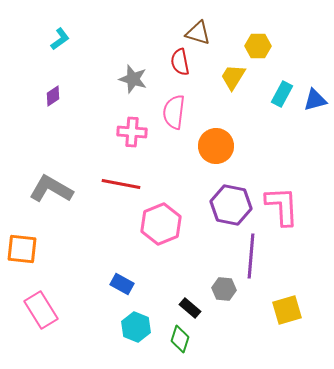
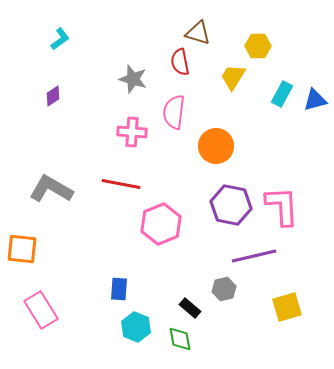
purple line: moved 3 px right; rotated 72 degrees clockwise
blue rectangle: moved 3 px left, 5 px down; rotated 65 degrees clockwise
gray hexagon: rotated 20 degrees counterclockwise
yellow square: moved 3 px up
green diamond: rotated 28 degrees counterclockwise
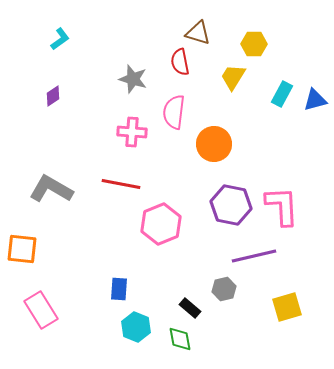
yellow hexagon: moved 4 px left, 2 px up
orange circle: moved 2 px left, 2 px up
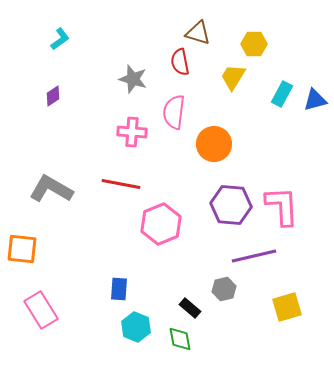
purple hexagon: rotated 6 degrees counterclockwise
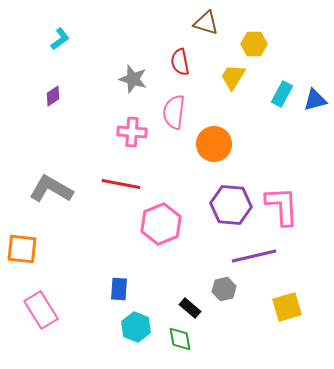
brown triangle: moved 8 px right, 10 px up
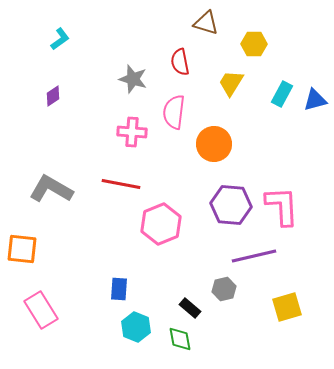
yellow trapezoid: moved 2 px left, 6 px down
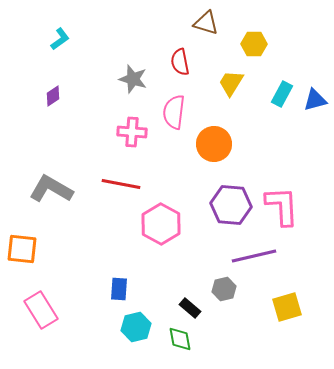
pink hexagon: rotated 9 degrees counterclockwise
cyan hexagon: rotated 24 degrees clockwise
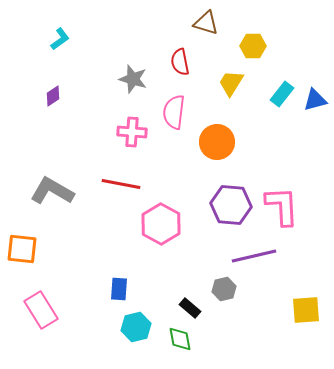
yellow hexagon: moved 1 px left, 2 px down
cyan rectangle: rotated 10 degrees clockwise
orange circle: moved 3 px right, 2 px up
gray L-shape: moved 1 px right, 2 px down
yellow square: moved 19 px right, 3 px down; rotated 12 degrees clockwise
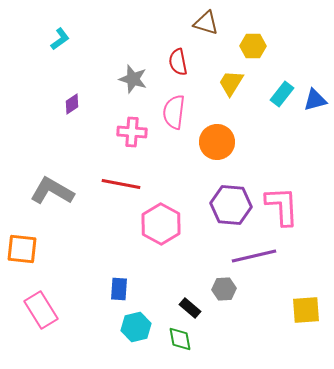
red semicircle: moved 2 px left
purple diamond: moved 19 px right, 8 px down
gray hexagon: rotated 10 degrees clockwise
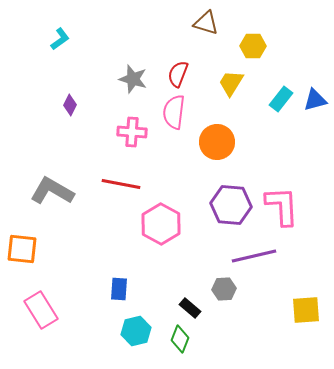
red semicircle: moved 12 px down; rotated 32 degrees clockwise
cyan rectangle: moved 1 px left, 5 px down
purple diamond: moved 2 px left, 1 px down; rotated 30 degrees counterclockwise
cyan hexagon: moved 4 px down
green diamond: rotated 32 degrees clockwise
